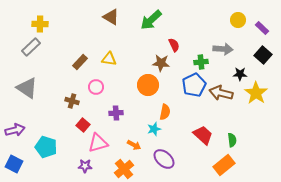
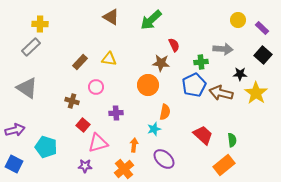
orange arrow: rotated 112 degrees counterclockwise
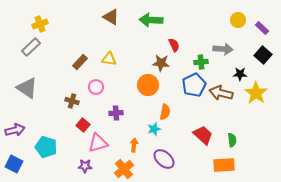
green arrow: rotated 45 degrees clockwise
yellow cross: rotated 21 degrees counterclockwise
orange rectangle: rotated 35 degrees clockwise
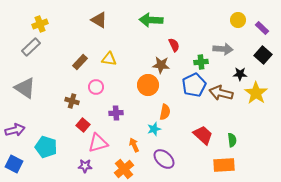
brown triangle: moved 12 px left, 3 px down
brown star: moved 2 px down
gray triangle: moved 2 px left
orange arrow: rotated 32 degrees counterclockwise
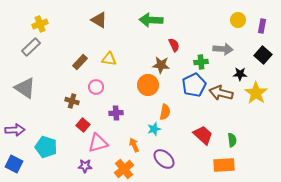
purple rectangle: moved 2 px up; rotated 56 degrees clockwise
purple arrow: rotated 12 degrees clockwise
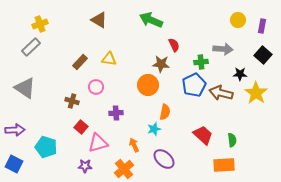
green arrow: rotated 20 degrees clockwise
brown star: moved 1 px up
red square: moved 2 px left, 2 px down
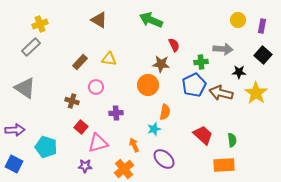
black star: moved 1 px left, 2 px up
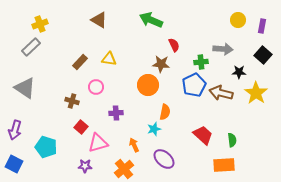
purple arrow: rotated 108 degrees clockwise
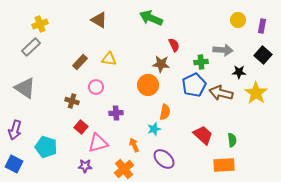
green arrow: moved 2 px up
gray arrow: moved 1 px down
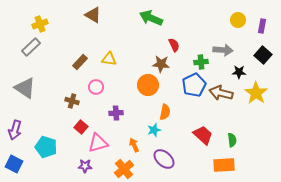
brown triangle: moved 6 px left, 5 px up
cyan star: moved 1 px down
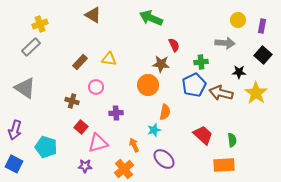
gray arrow: moved 2 px right, 7 px up
